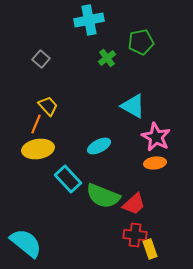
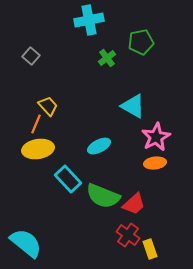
gray square: moved 10 px left, 3 px up
pink star: rotated 16 degrees clockwise
red cross: moved 7 px left; rotated 30 degrees clockwise
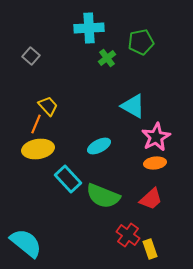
cyan cross: moved 8 px down; rotated 8 degrees clockwise
red trapezoid: moved 17 px right, 5 px up
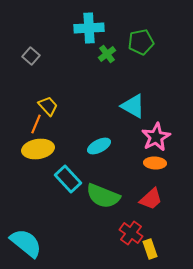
green cross: moved 4 px up
orange ellipse: rotated 10 degrees clockwise
red cross: moved 3 px right, 2 px up
